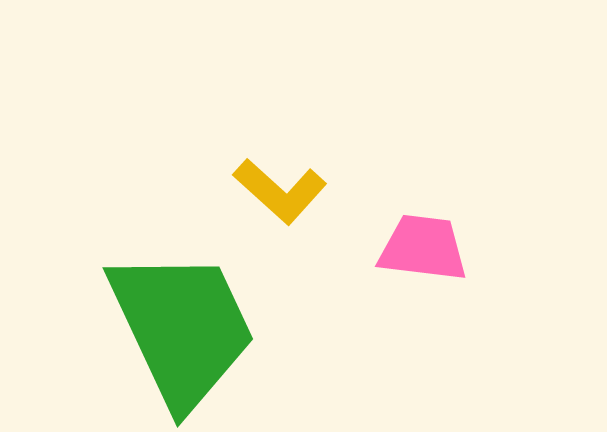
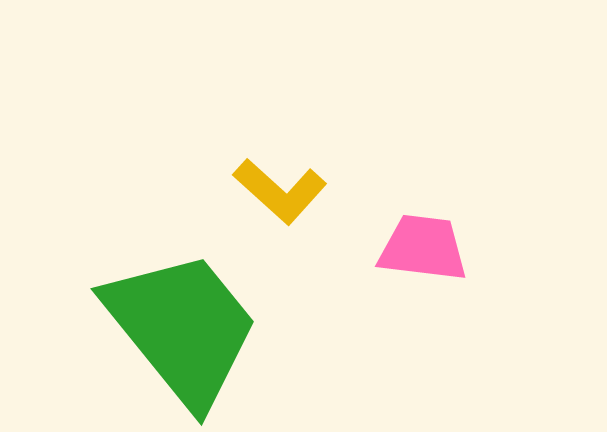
green trapezoid: rotated 14 degrees counterclockwise
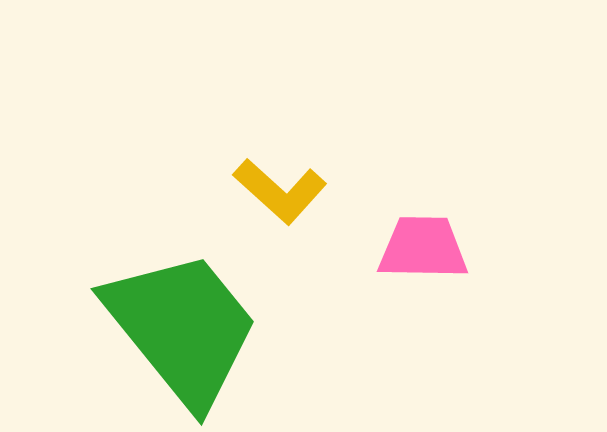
pink trapezoid: rotated 6 degrees counterclockwise
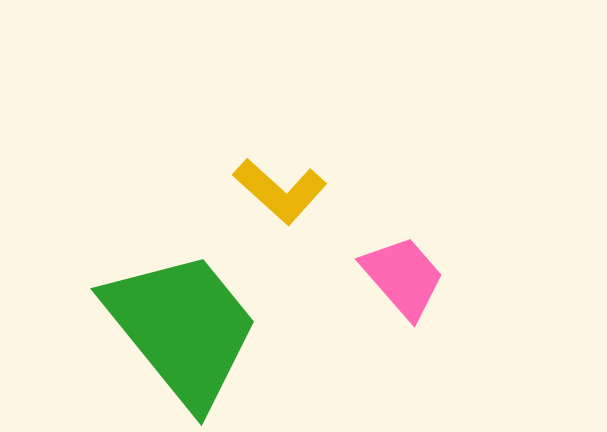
pink trapezoid: moved 20 px left, 29 px down; rotated 48 degrees clockwise
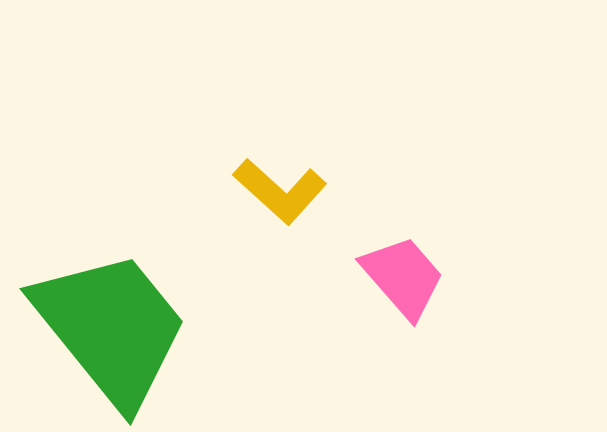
green trapezoid: moved 71 px left
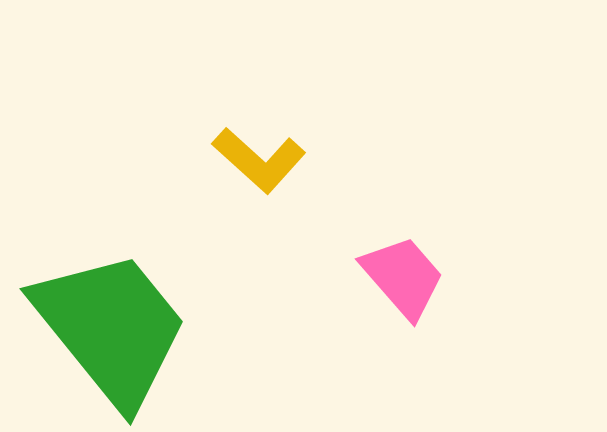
yellow L-shape: moved 21 px left, 31 px up
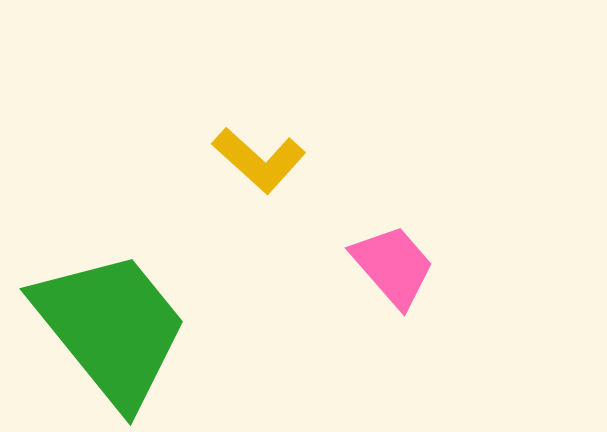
pink trapezoid: moved 10 px left, 11 px up
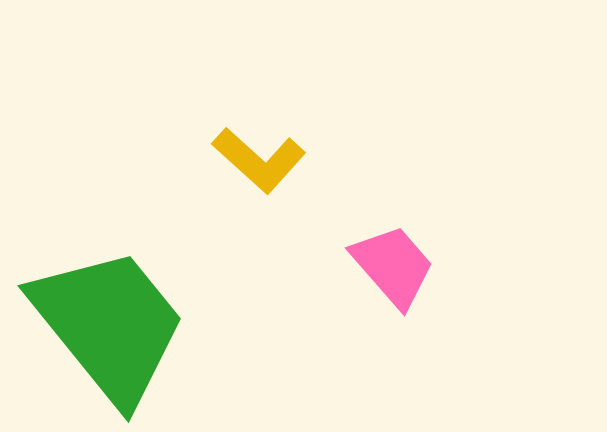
green trapezoid: moved 2 px left, 3 px up
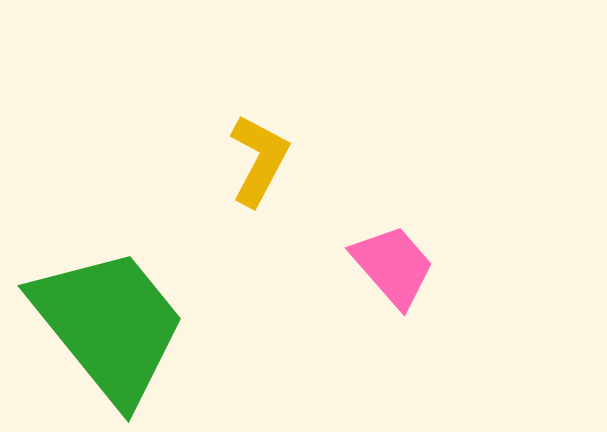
yellow L-shape: rotated 104 degrees counterclockwise
